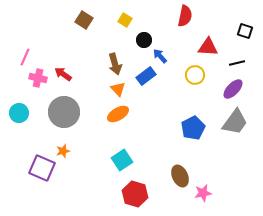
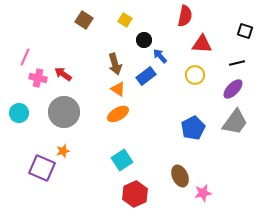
red triangle: moved 6 px left, 3 px up
orange triangle: rotated 14 degrees counterclockwise
red hexagon: rotated 20 degrees clockwise
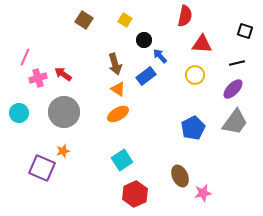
pink cross: rotated 30 degrees counterclockwise
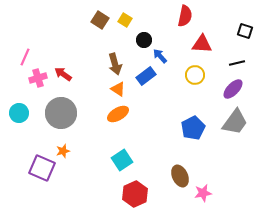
brown square: moved 16 px right
gray circle: moved 3 px left, 1 px down
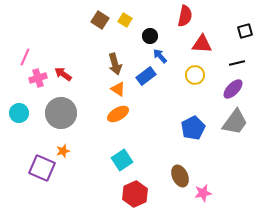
black square: rotated 35 degrees counterclockwise
black circle: moved 6 px right, 4 px up
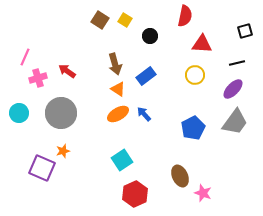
blue arrow: moved 16 px left, 58 px down
red arrow: moved 4 px right, 3 px up
pink star: rotated 30 degrees clockwise
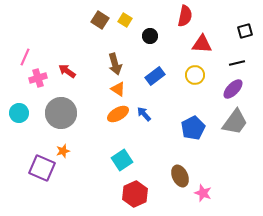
blue rectangle: moved 9 px right
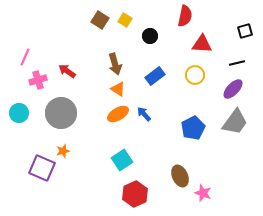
pink cross: moved 2 px down
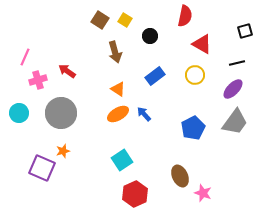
red triangle: rotated 25 degrees clockwise
brown arrow: moved 12 px up
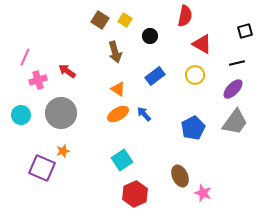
cyan circle: moved 2 px right, 2 px down
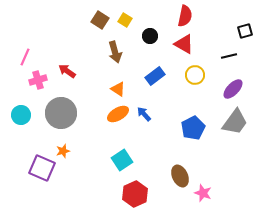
red triangle: moved 18 px left
black line: moved 8 px left, 7 px up
